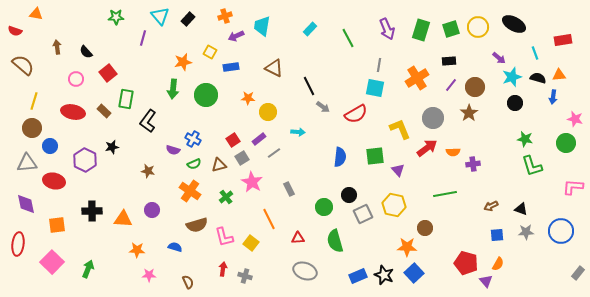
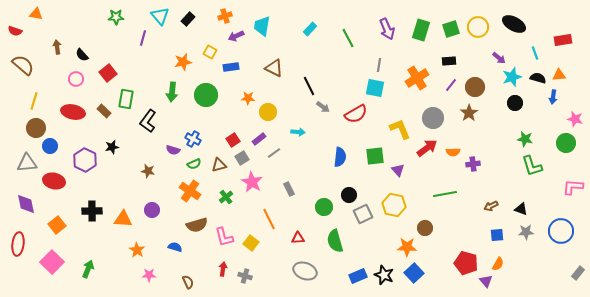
black semicircle at (86, 52): moved 4 px left, 3 px down
green arrow at (173, 89): moved 1 px left, 3 px down
brown circle at (32, 128): moved 4 px right
orange square at (57, 225): rotated 30 degrees counterclockwise
orange star at (137, 250): rotated 28 degrees clockwise
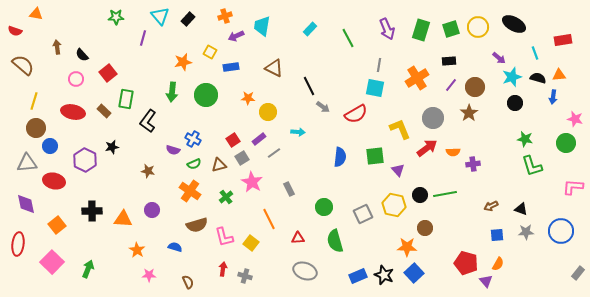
black circle at (349, 195): moved 71 px right
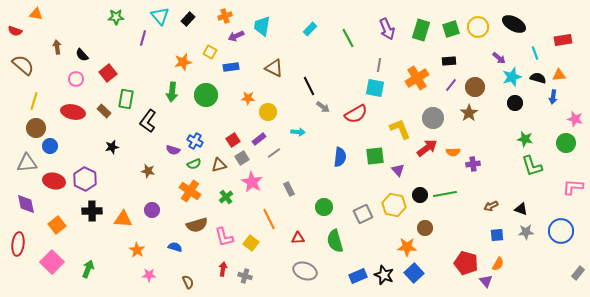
blue cross at (193, 139): moved 2 px right, 2 px down
purple hexagon at (85, 160): moved 19 px down
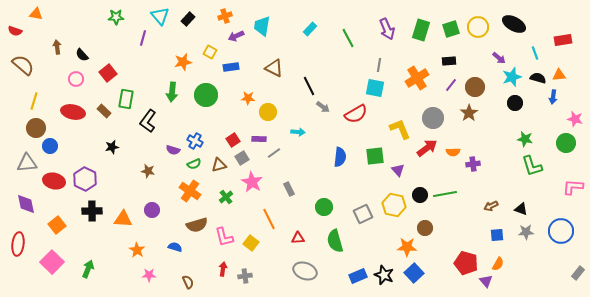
purple rectangle at (259, 139): rotated 40 degrees clockwise
gray cross at (245, 276): rotated 24 degrees counterclockwise
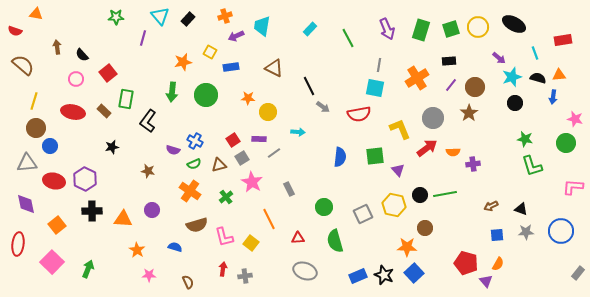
red semicircle at (356, 114): moved 3 px right; rotated 20 degrees clockwise
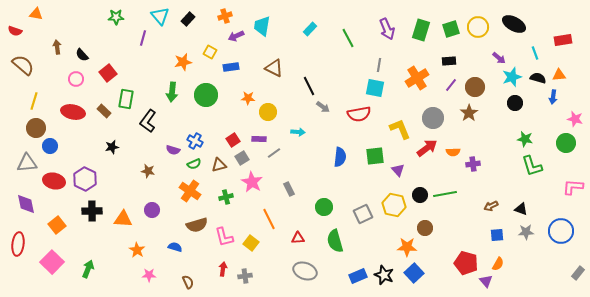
green cross at (226, 197): rotated 24 degrees clockwise
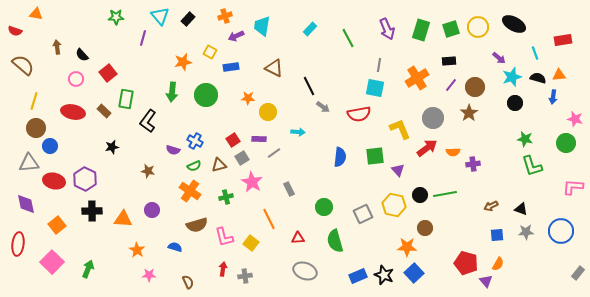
gray triangle at (27, 163): moved 2 px right
green semicircle at (194, 164): moved 2 px down
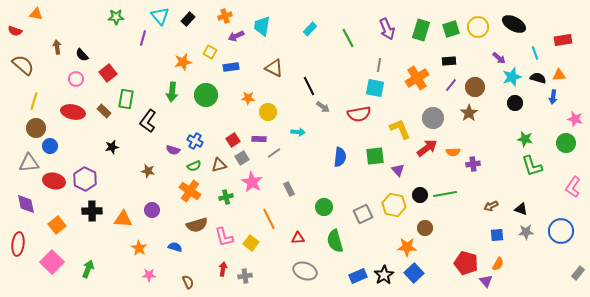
pink L-shape at (573, 187): rotated 60 degrees counterclockwise
orange star at (137, 250): moved 2 px right, 2 px up
black star at (384, 275): rotated 18 degrees clockwise
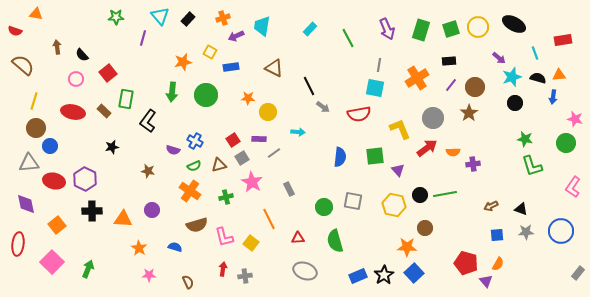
orange cross at (225, 16): moved 2 px left, 2 px down
gray square at (363, 214): moved 10 px left, 13 px up; rotated 36 degrees clockwise
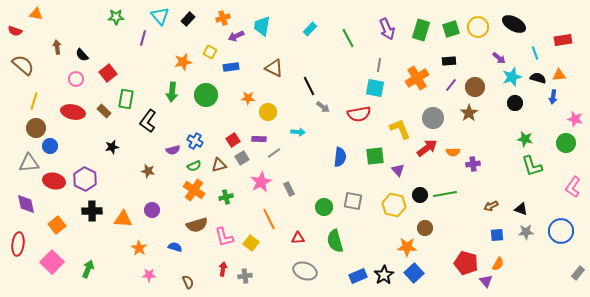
purple semicircle at (173, 150): rotated 32 degrees counterclockwise
pink star at (252, 182): moved 9 px right; rotated 15 degrees clockwise
orange cross at (190, 191): moved 4 px right, 1 px up
